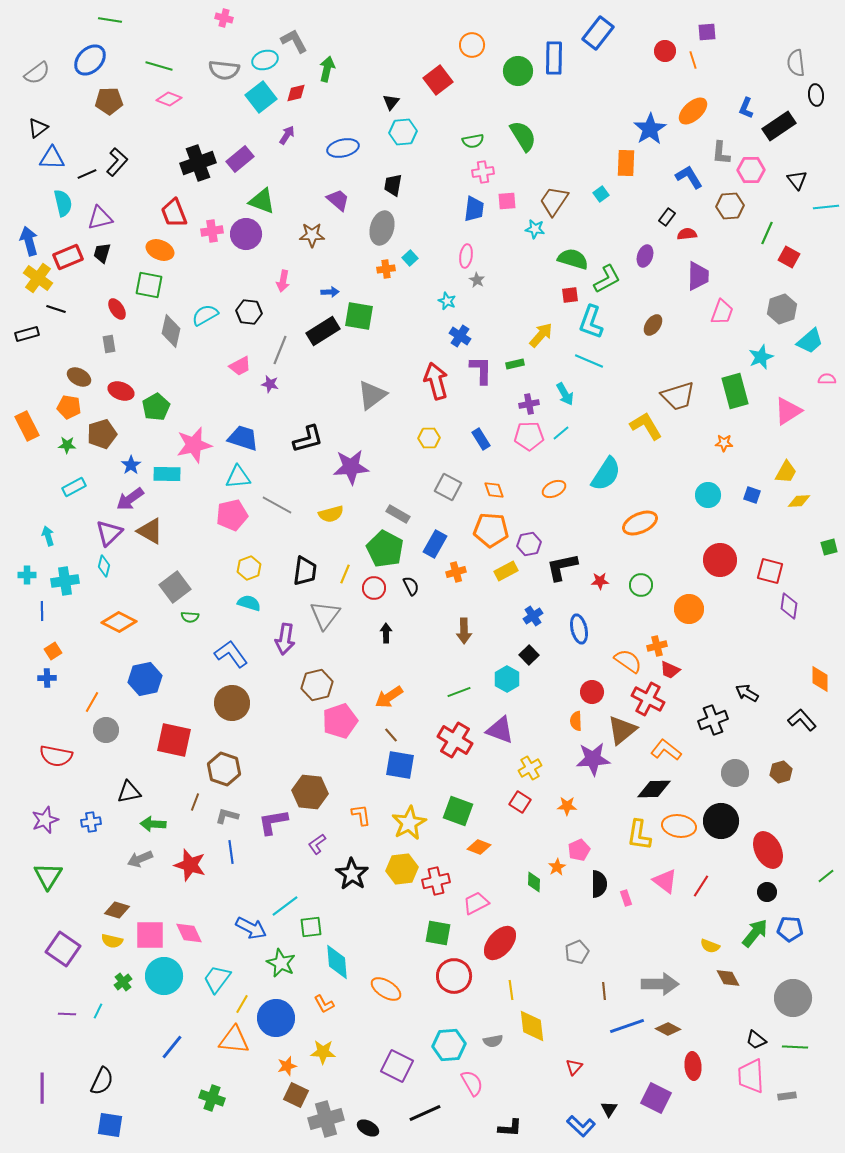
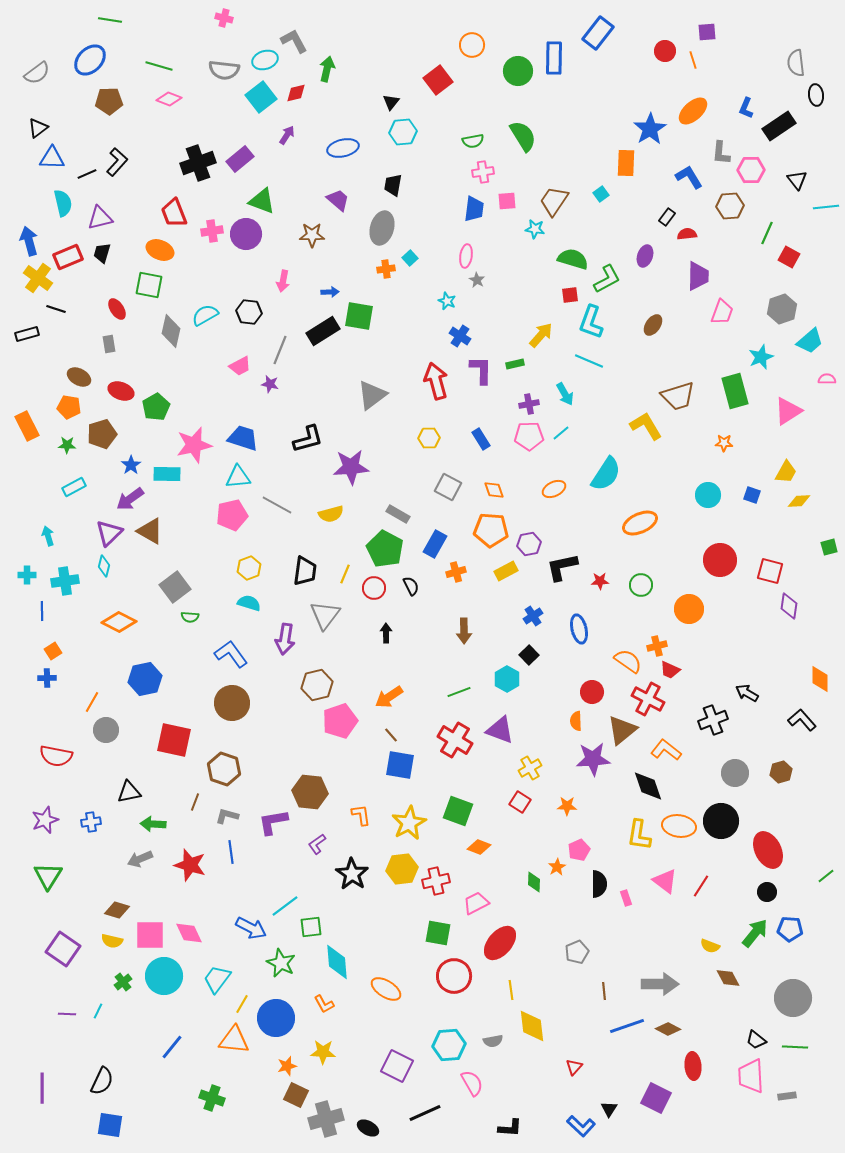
black diamond at (654, 789): moved 6 px left, 3 px up; rotated 72 degrees clockwise
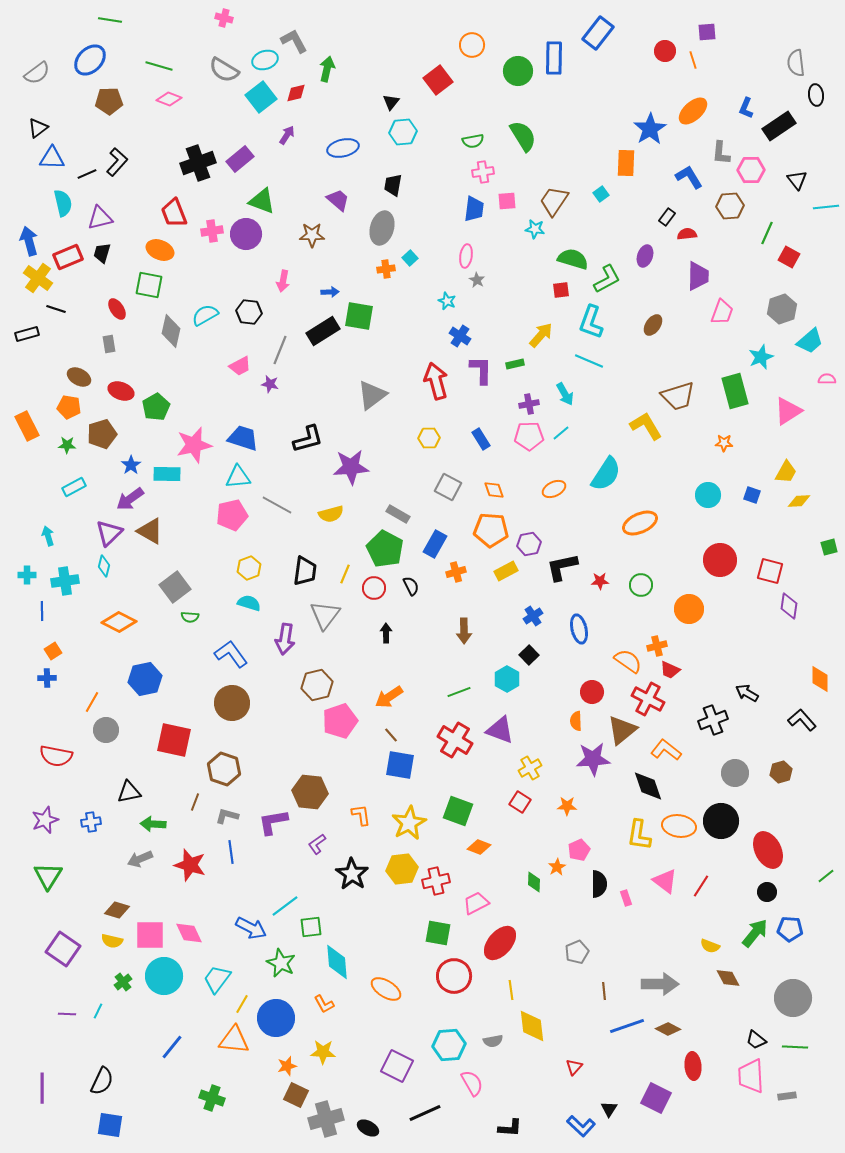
gray semicircle at (224, 70): rotated 24 degrees clockwise
red square at (570, 295): moved 9 px left, 5 px up
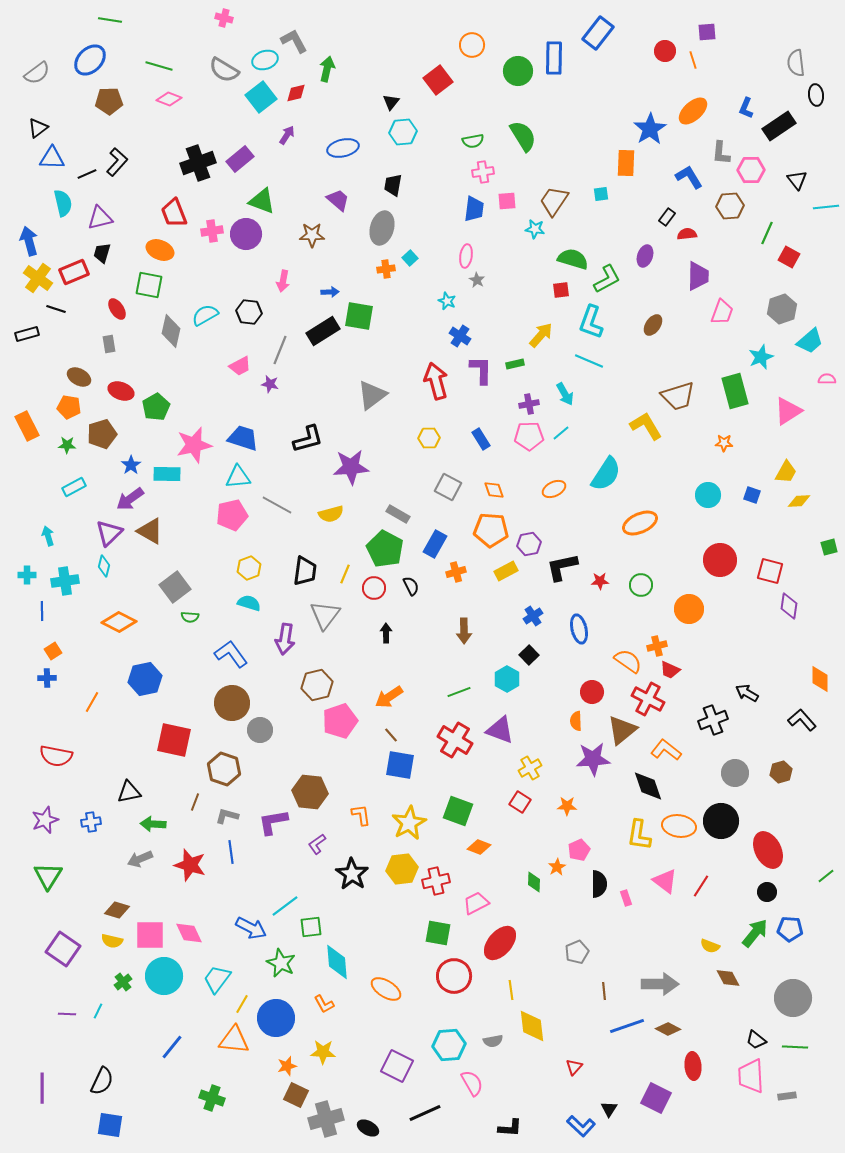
cyan square at (601, 194): rotated 28 degrees clockwise
red rectangle at (68, 257): moved 6 px right, 15 px down
gray circle at (106, 730): moved 154 px right
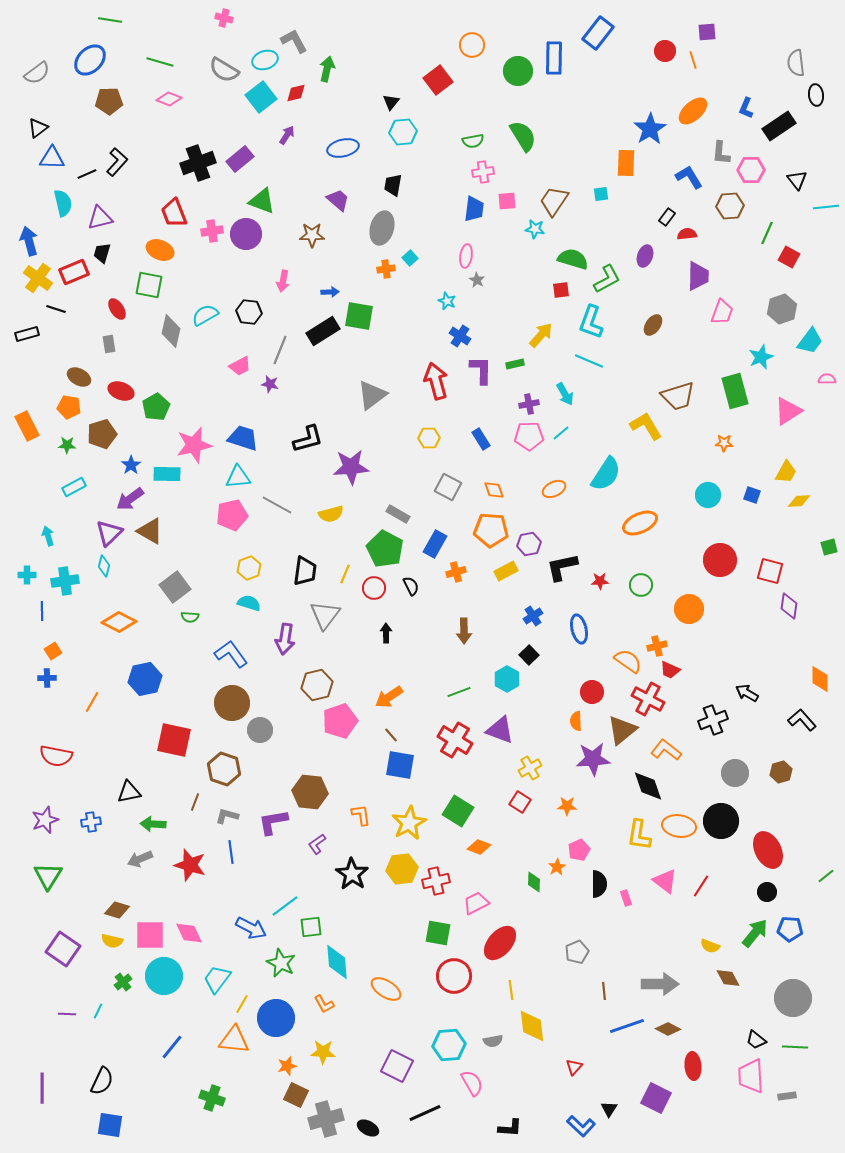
green line at (159, 66): moved 1 px right, 4 px up
cyan trapezoid at (810, 341): rotated 12 degrees counterclockwise
green square at (458, 811): rotated 12 degrees clockwise
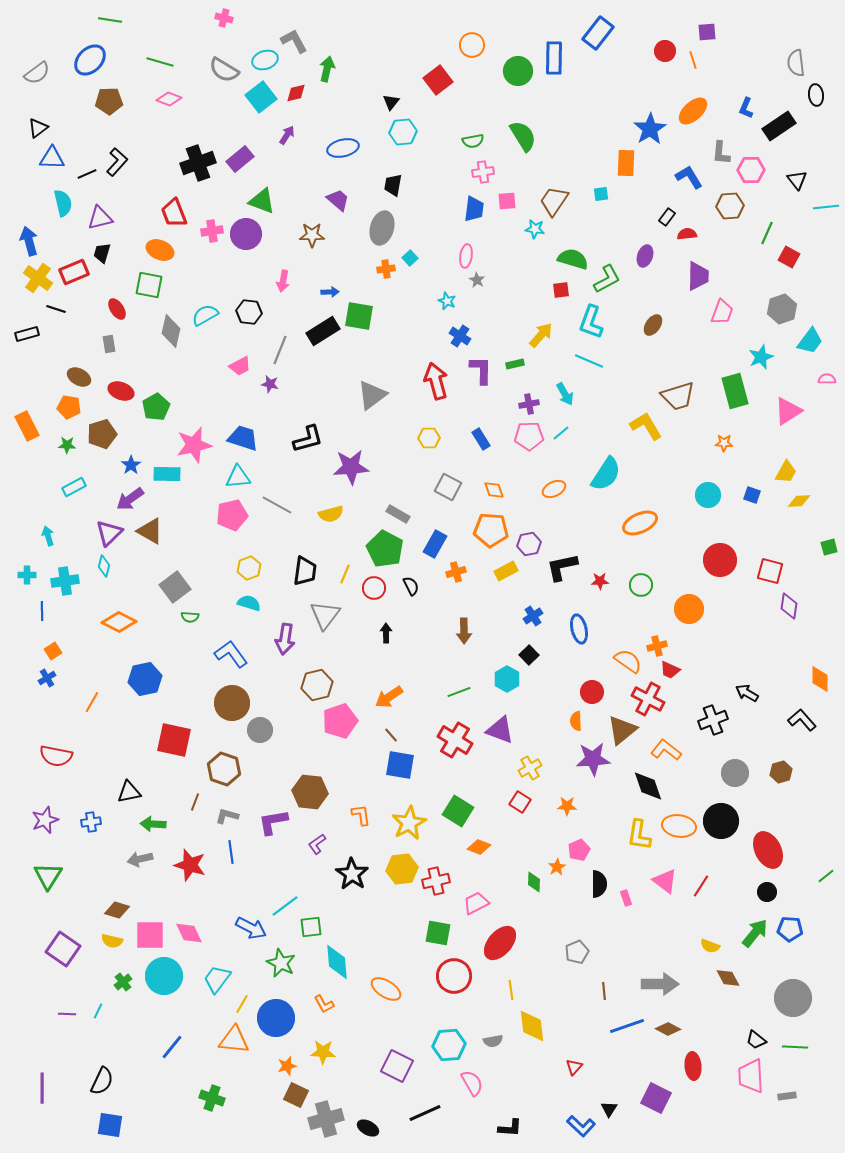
blue cross at (47, 678): rotated 30 degrees counterclockwise
gray arrow at (140, 859): rotated 10 degrees clockwise
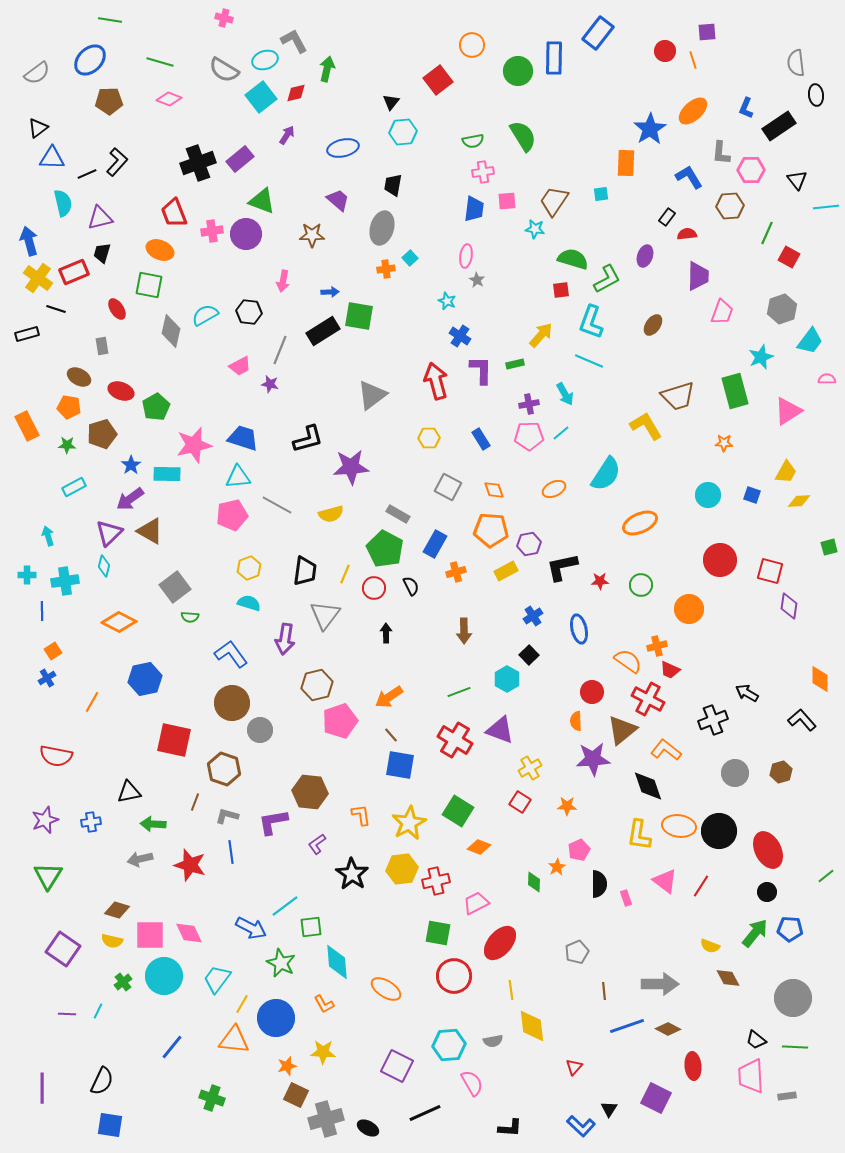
gray rectangle at (109, 344): moved 7 px left, 2 px down
black circle at (721, 821): moved 2 px left, 10 px down
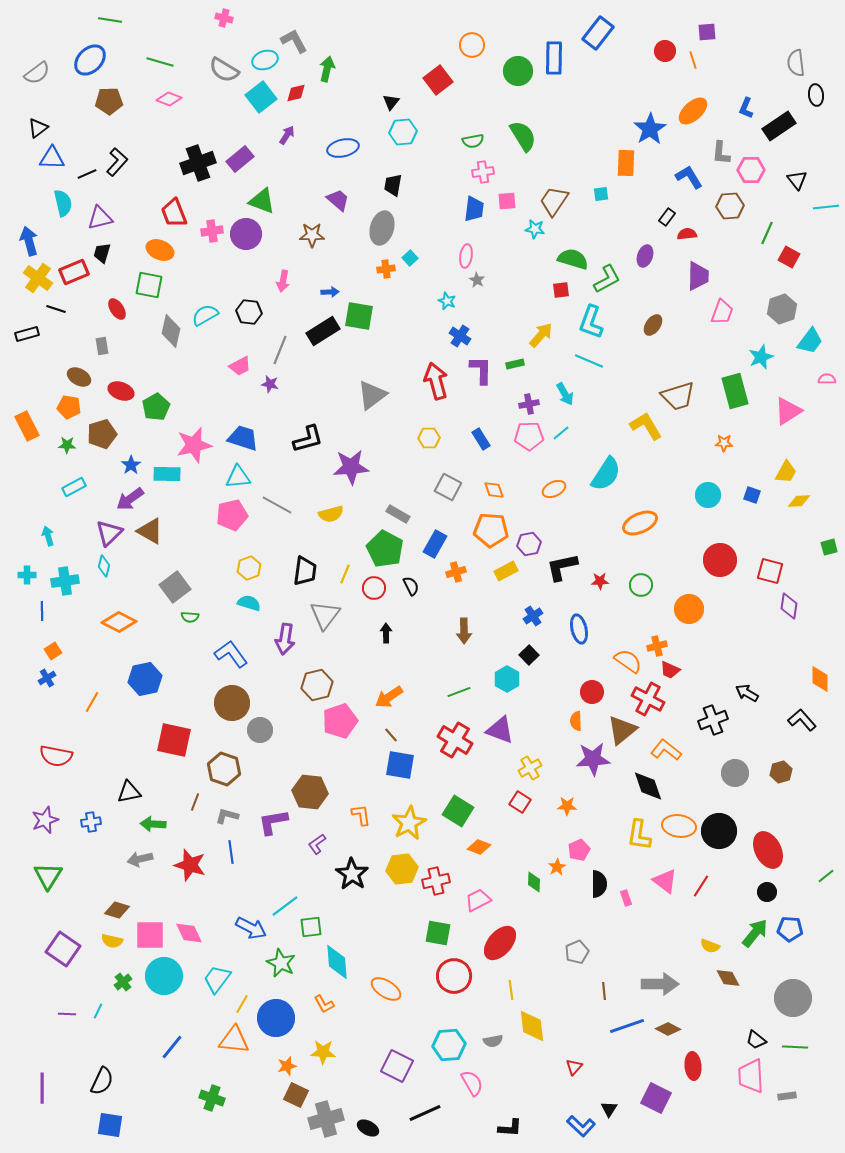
pink trapezoid at (476, 903): moved 2 px right, 3 px up
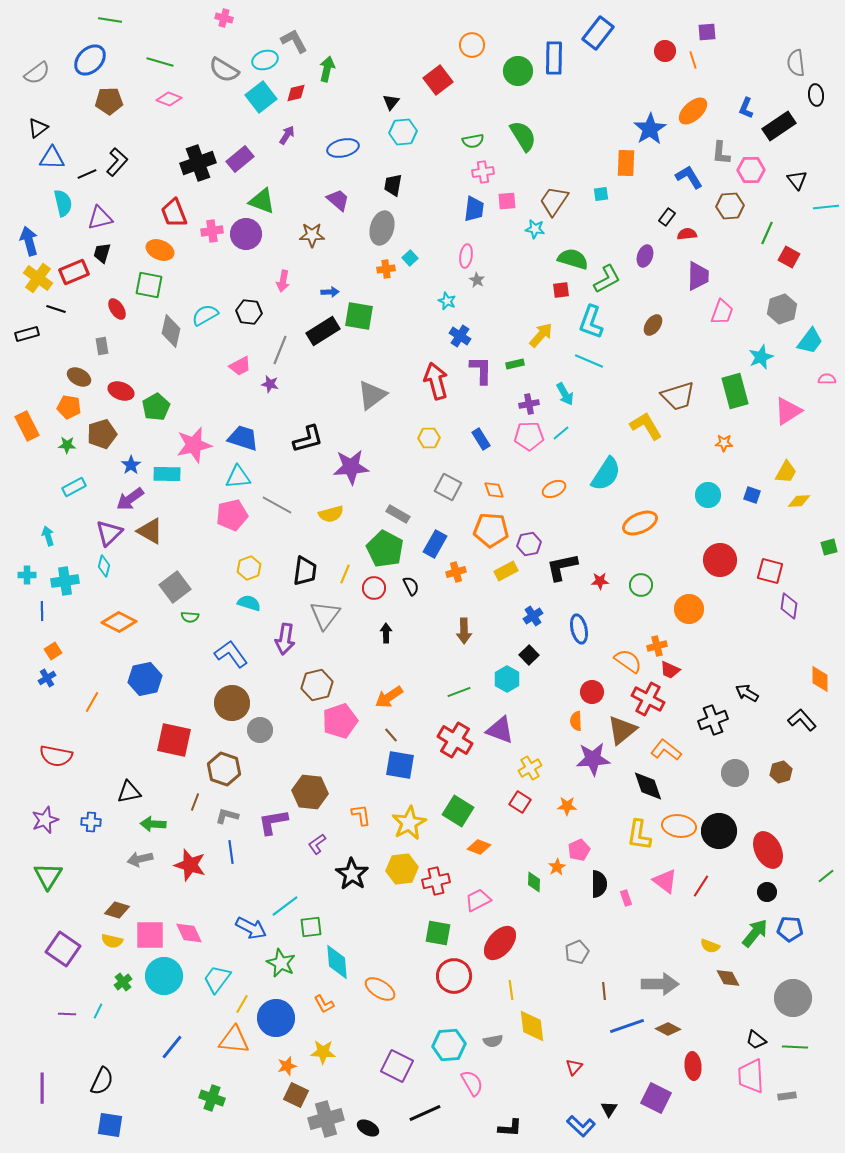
blue cross at (91, 822): rotated 12 degrees clockwise
orange ellipse at (386, 989): moved 6 px left
